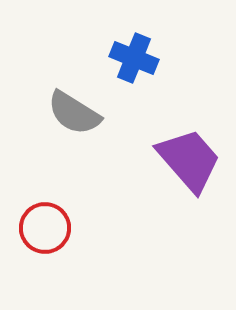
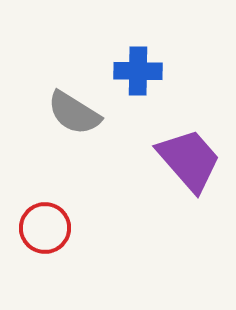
blue cross: moved 4 px right, 13 px down; rotated 21 degrees counterclockwise
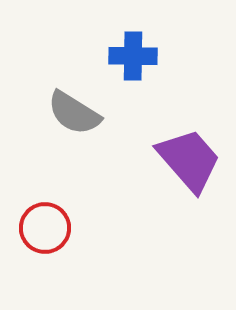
blue cross: moved 5 px left, 15 px up
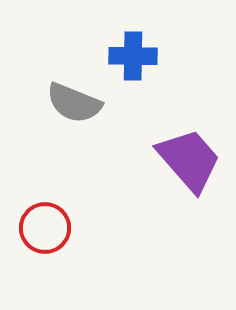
gray semicircle: moved 10 px up; rotated 10 degrees counterclockwise
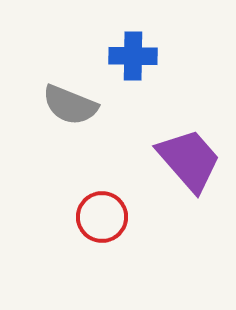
gray semicircle: moved 4 px left, 2 px down
red circle: moved 57 px right, 11 px up
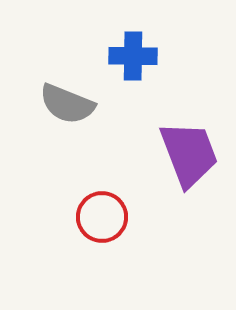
gray semicircle: moved 3 px left, 1 px up
purple trapezoid: moved 6 px up; rotated 20 degrees clockwise
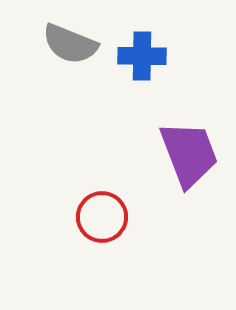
blue cross: moved 9 px right
gray semicircle: moved 3 px right, 60 px up
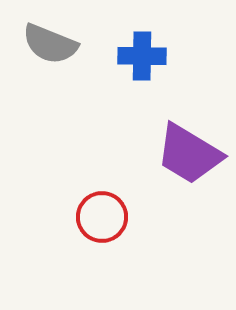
gray semicircle: moved 20 px left
purple trapezoid: rotated 142 degrees clockwise
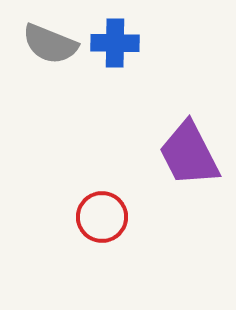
blue cross: moved 27 px left, 13 px up
purple trapezoid: rotated 32 degrees clockwise
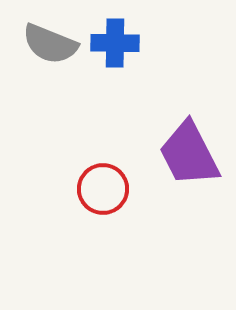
red circle: moved 1 px right, 28 px up
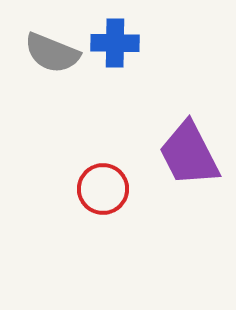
gray semicircle: moved 2 px right, 9 px down
